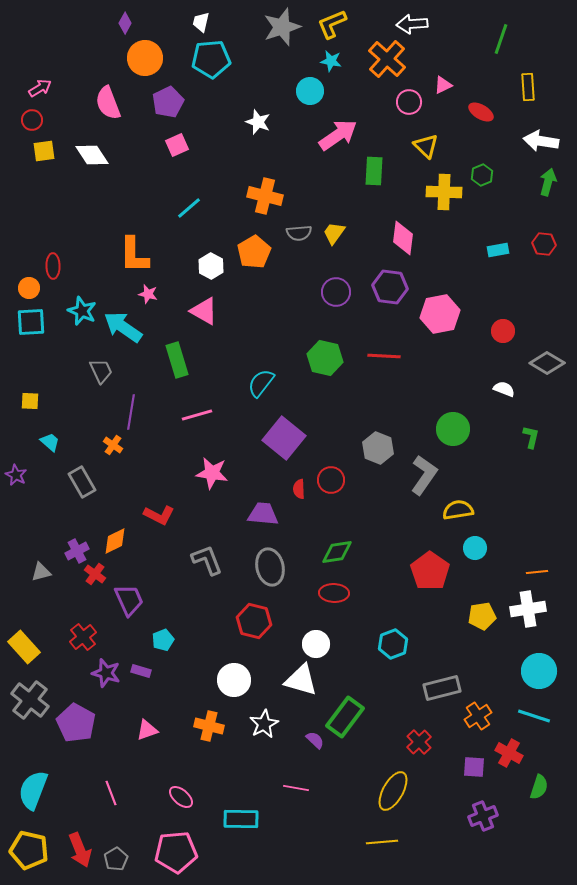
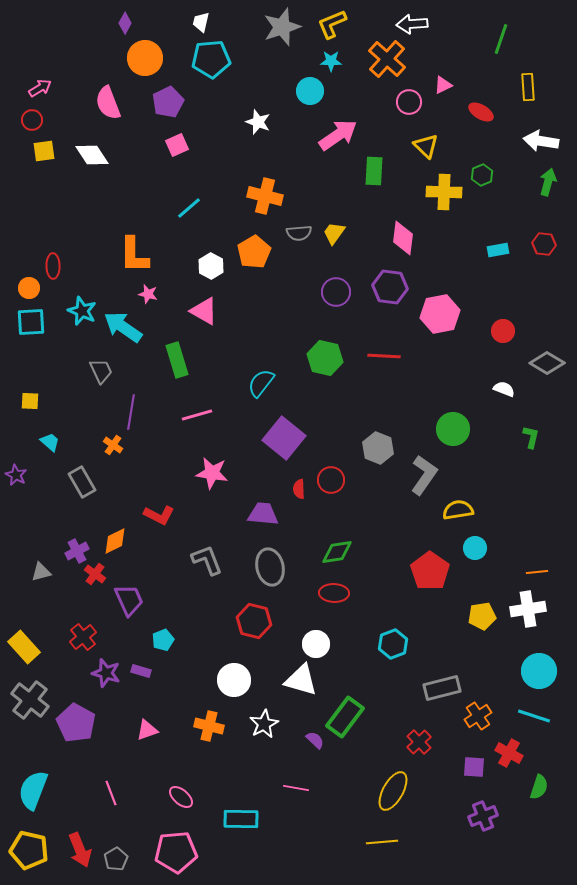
cyan star at (331, 61): rotated 10 degrees counterclockwise
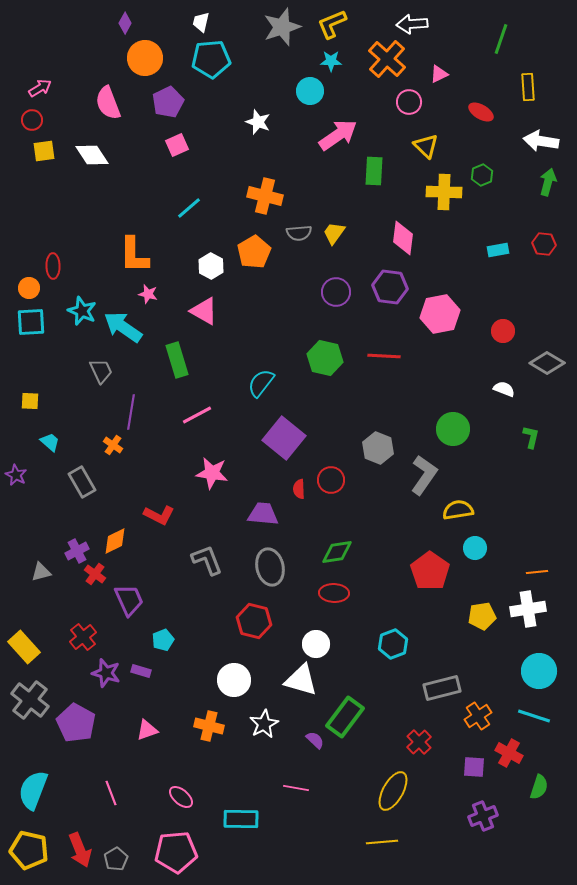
pink triangle at (443, 85): moved 4 px left, 11 px up
pink line at (197, 415): rotated 12 degrees counterclockwise
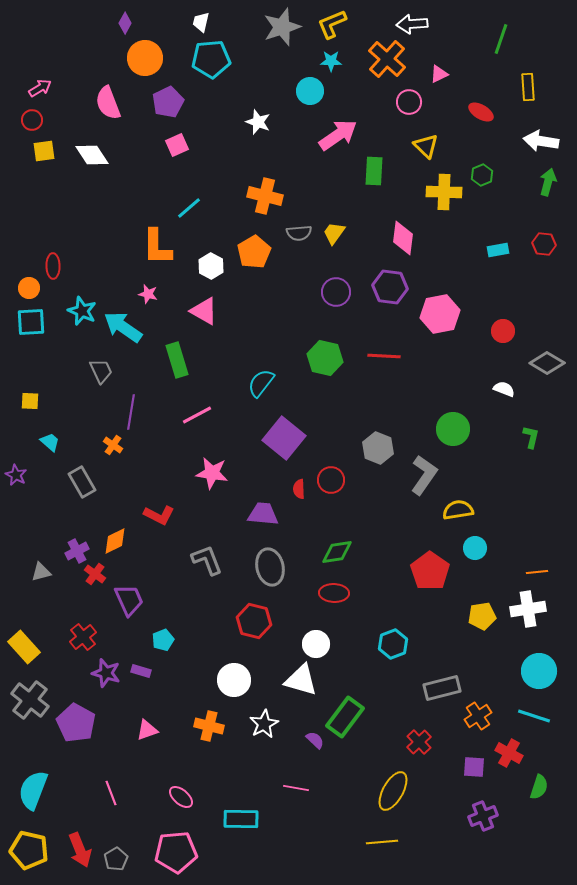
orange L-shape at (134, 255): moved 23 px right, 8 px up
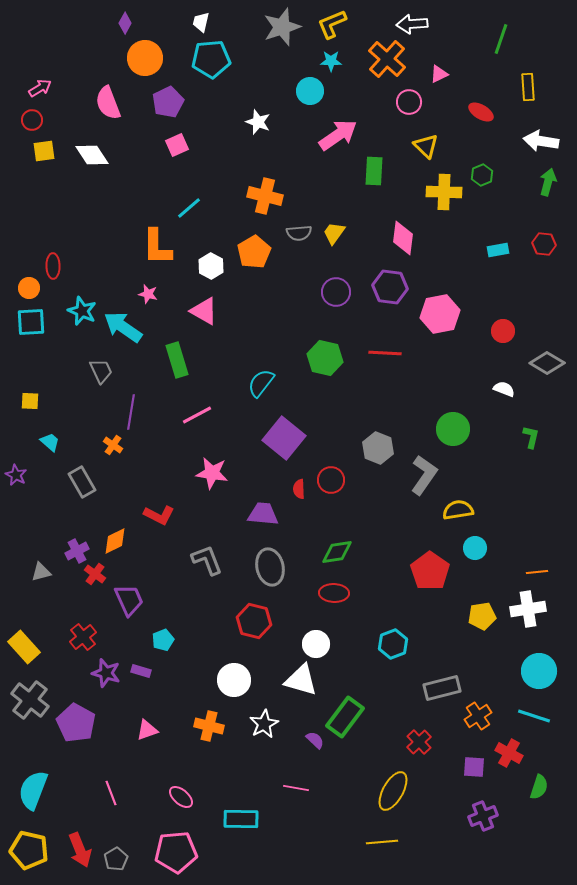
red line at (384, 356): moved 1 px right, 3 px up
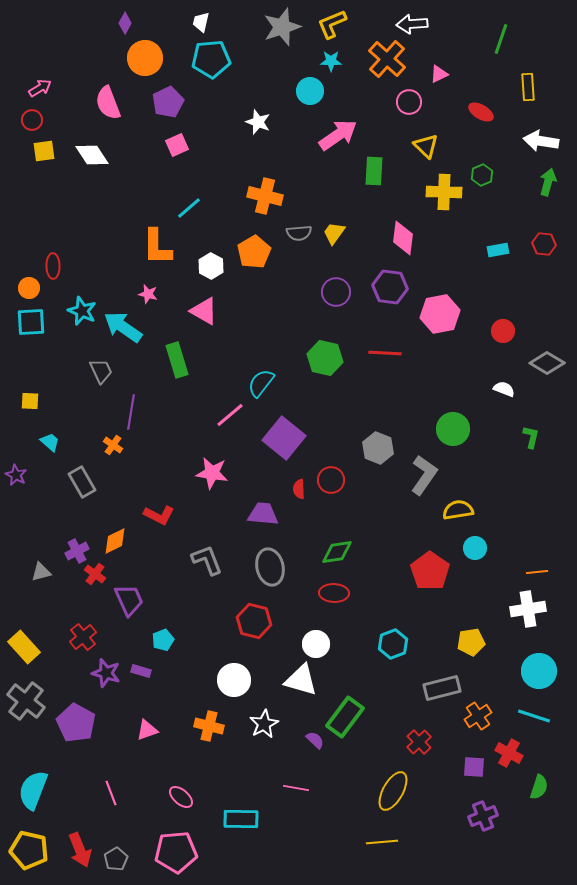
pink line at (197, 415): moved 33 px right; rotated 12 degrees counterclockwise
yellow pentagon at (482, 616): moved 11 px left, 26 px down
gray cross at (30, 700): moved 4 px left, 1 px down
